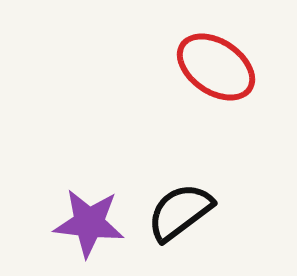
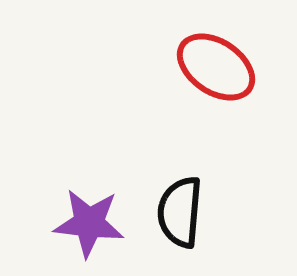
black semicircle: rotated 48 degrees counterclockwise
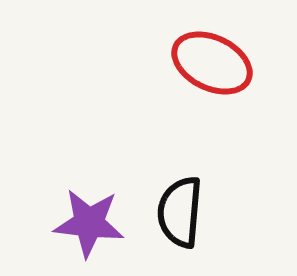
red ellipse: moved 4 px left, 4 px up; rotated 8 degrees counterclockwise
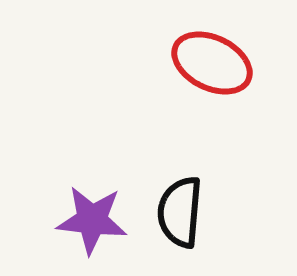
purple star: moved 3 px right, 3 px up
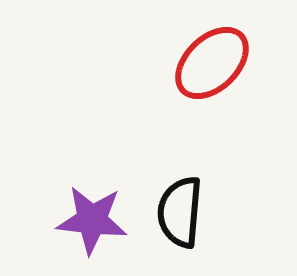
red ellipse: rotated 70 degrees counterclockwise
